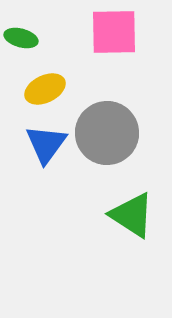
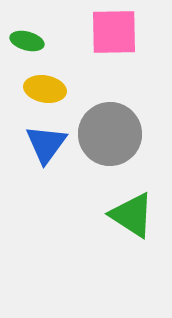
green ellipse: moved 6 px right, 3 px down
yellow ellipse: rotated 36 degrees clockwise
gray circle: moved 3 px right, 1 px down
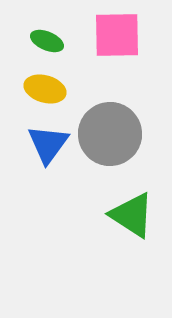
pink square: moved 3 px right, 3 px down
green ellipse: moved 20 px right; rotated 8 degrees clockwise
yellow ellipse: rotated 6 degrees clockwise
blue triangle: moved 2 px right
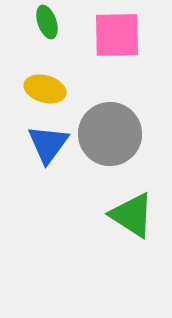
green ellipse: moved 19 px up; rotated 48 degrees clockwise
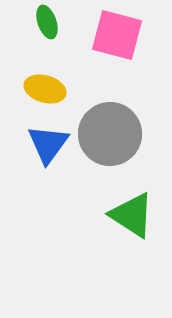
pink square: rotated 16 degrees clockwise
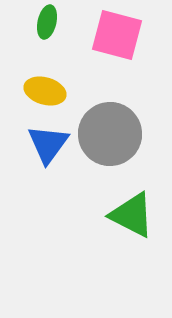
green ellipse: rotated 32 degrees clockwise
yellow ellipse: moved 2 px down
green triangle: rotated 6 degrees counterclockwise
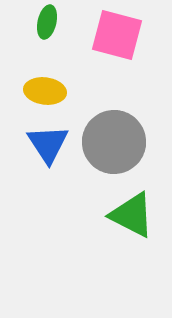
yellow ellipse: rotated 9 degrees counterclockwise
gray circle: moved 4 px right, 8 px down
blue triangle: rotated 9 degrees counterclockwise
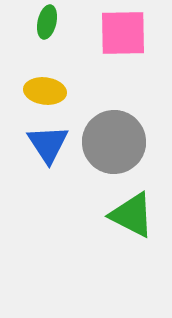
pink square: moved 6 px right, 2 px up; rotated 16 degrees counterclockwise
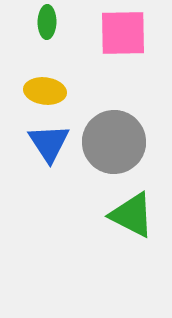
green ellipse: rotated 12 degrees counterclockwise
blue triangle: moved 1 px right, 1 px up
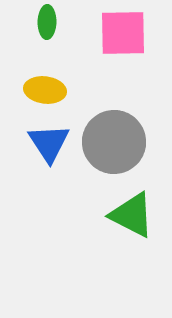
yellow ellipse: moved 1 px up
